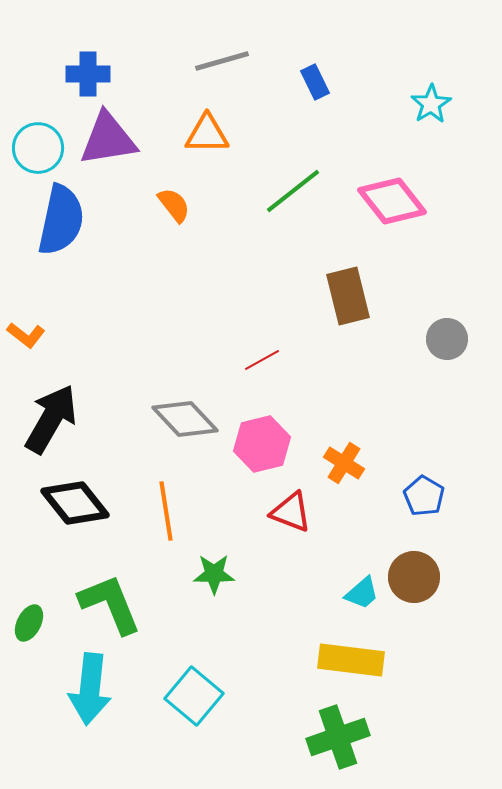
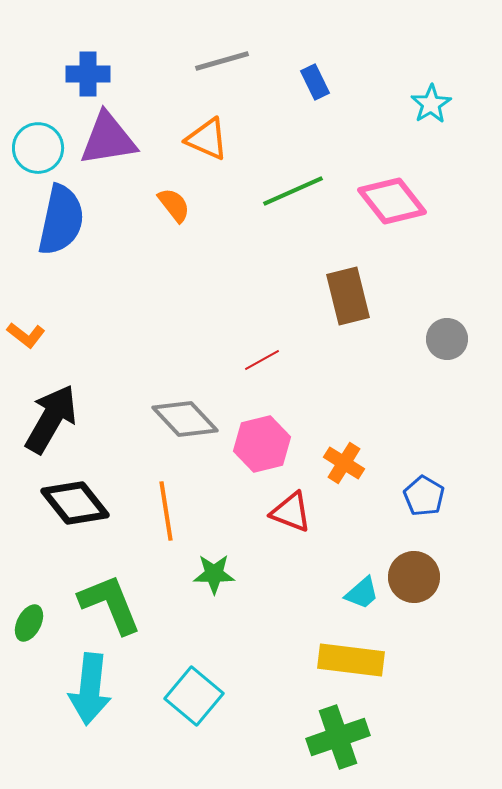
orange triangle: moved 5 px down; rotated 24 degrees clockwise
green line: rotated 14 degrees clockwise
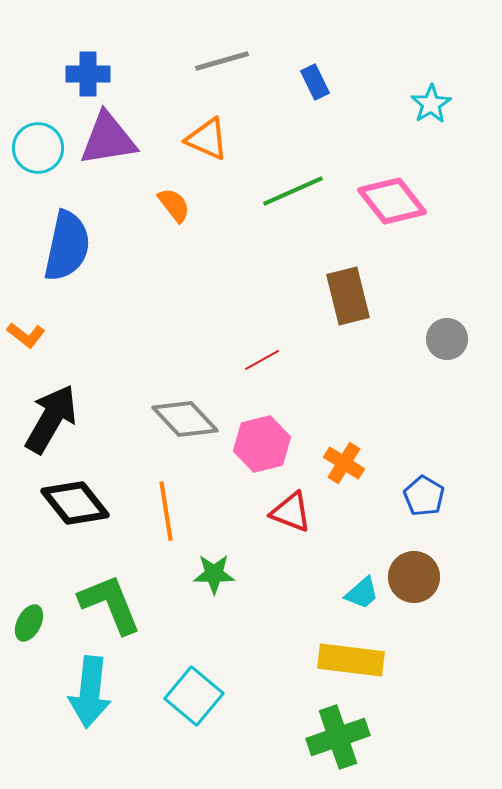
blue semicircle: moved 6 px right, 26 px down
cyan arrow: moved 3 px down
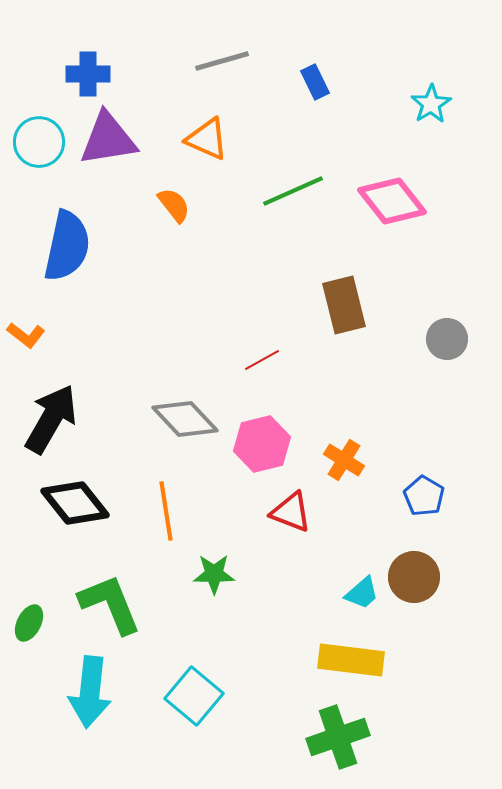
cyan circle: moved 1 px right, 6 px up
brown rectangle: moved 4 px left, 9 px down
orange cross: moved 3 px up
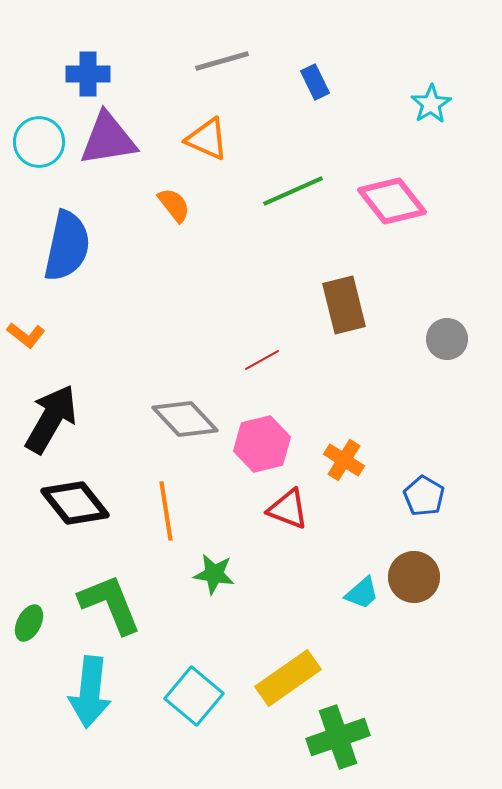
red triangle: moved 3 px left, 3 px up
green star: rotated 9 degrees clockwise
yellow rectangle: moved 63 px left, 18 px down; rotated 42 degrees counterclockwise
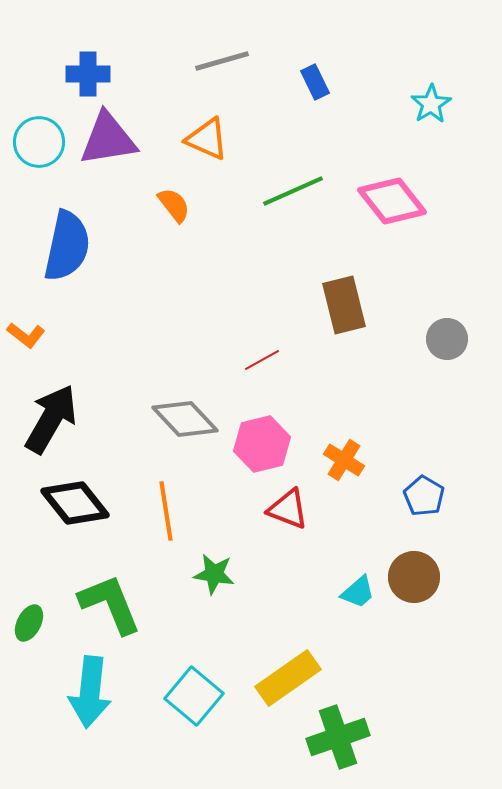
cyan trapezoid: moved 4 px left, 1 px up
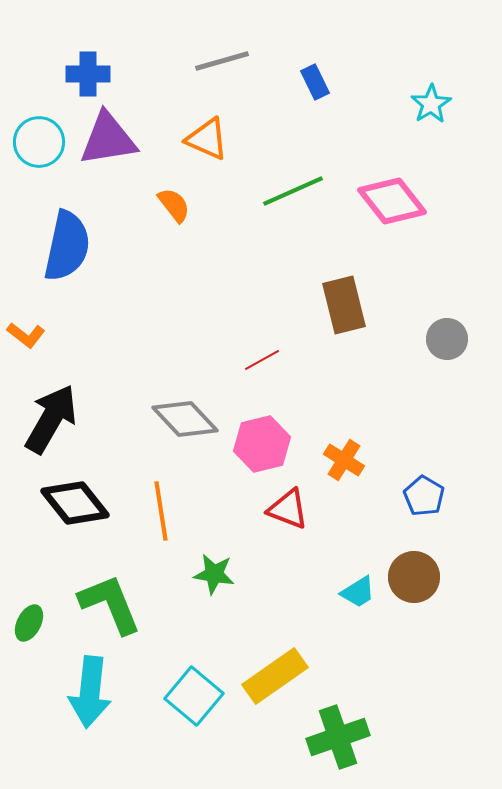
orange line: moved 5 px left
cyan trapezoid: rotated 9 degrees clockwise
yellow rectangle: moved 13 px left, 2 px up
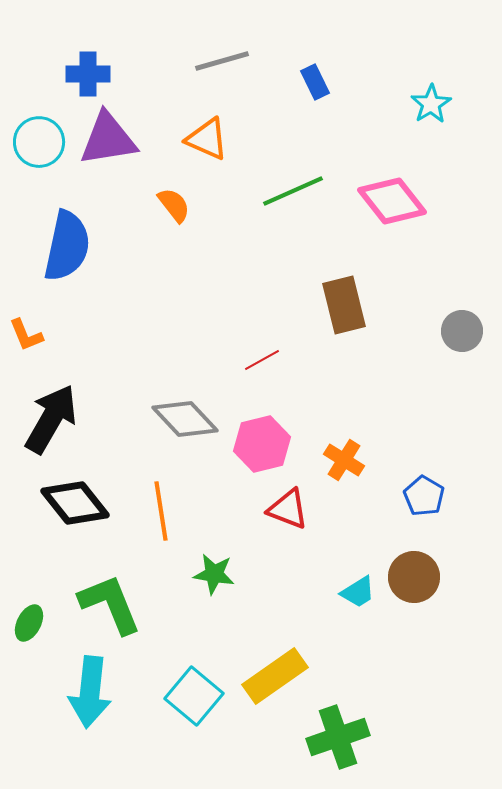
orange L-shape: rotated 30 degrees clockwise
gray circle: moved 15 px right, 8 px up
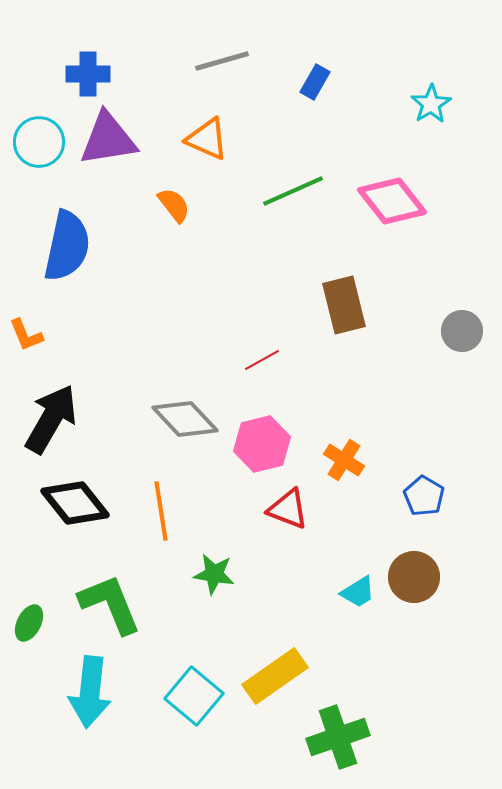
blue rectangle: rotated 56 degrees clockwise
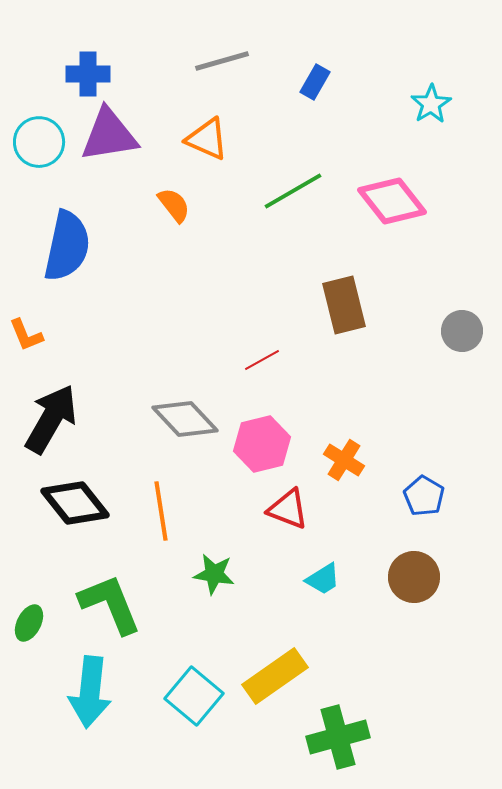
purple triangle: moved 1 px right, 4 px up
green line: rotated 6 degrees counterclockwise
cyan trapezoid: moved 35 px left, 13 px up
green cross: rotated 4 degrees clockwise
